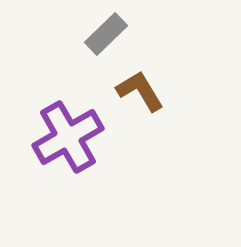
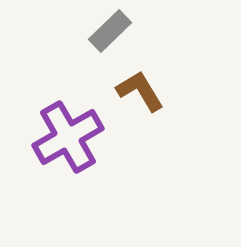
gray rectangle: moved 4 px right, 3 px up
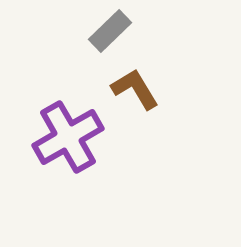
brown L-shape: moved 5 px left, 2 px up
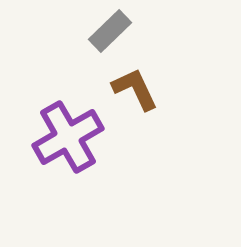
brown L-shape: rotated 6 degrees clockwise
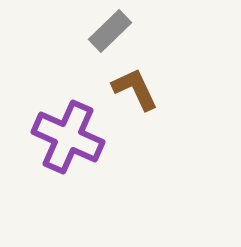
purple cross: rotated 36 degrees counterclockwise
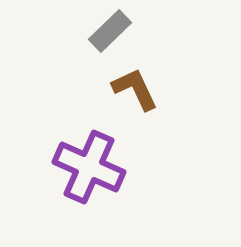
purple cross: moved 21 px right, 30 px down
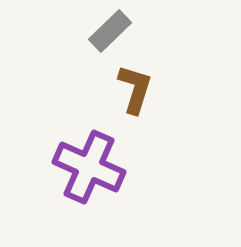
brown L-shape: rotated 42 degrees clockwise
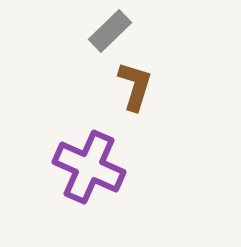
brown L-shape: moved 3 px up
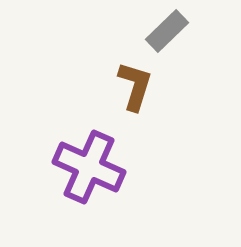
gray rectangle: moved 57 px right
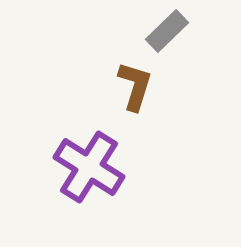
purple cross: rotated 8 degrees clockwise
